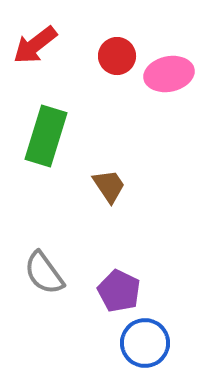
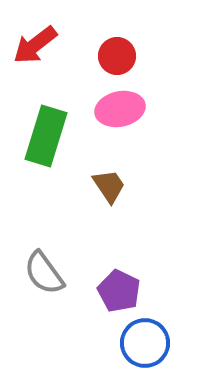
pink ellipse: moved 49 px left, 35 px down
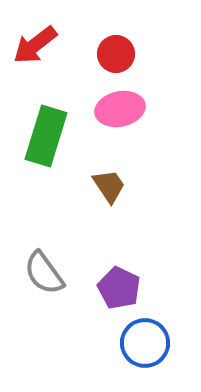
red circle: moved 1 px left, 2 px up
purple pentagon: moved 3 px up
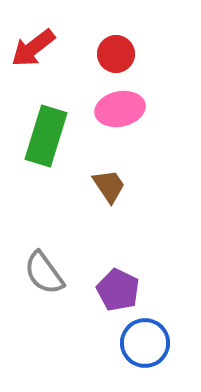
red arrow: moved 2 px left, 3 px down
purple pentagon: moved 1 px left, 2 px down
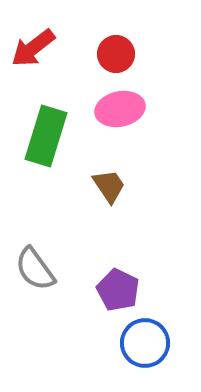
gray semicircle: moved 9 px left, 4 px up
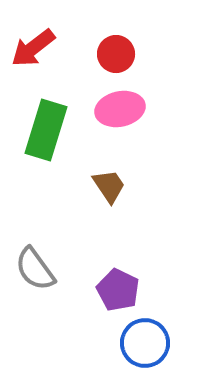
green rectangle: moved 6 px up
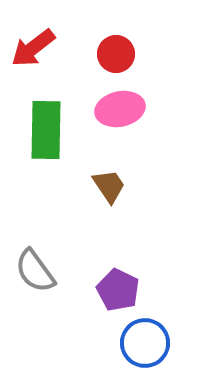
green rectangle: rotated 16 degrees counterclockwise
gray semicircle: moved 2 px down
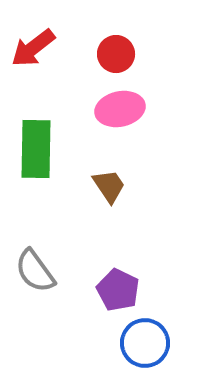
green rectangle: moved 10 px left, 19 px down
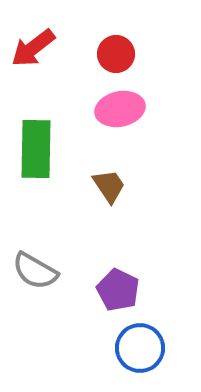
gray semicircle: rotated 24 degrees counterclockwise
blue circle: moved 5 px left, 5 px down
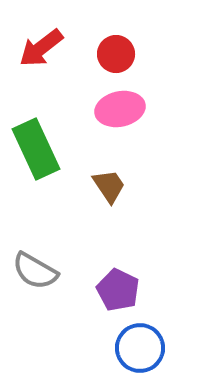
red arrow: moved 8 px right
green rectangle: rotated 26 degrees counterclockwise
